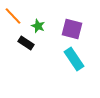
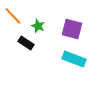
cyan rectangle: rotated 35 degrees counterclockwise
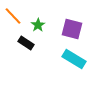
green star: moved 1 px up; rotated 16 degrees clockwise
cyan rectangle: rotated 10 degrees clockwise
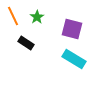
orange line: rotated 18 degrees clockwise
green star: moved 1 px left, 8 px up
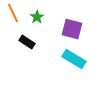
orange line: moved 3 px up
black rectangle: moved 1 px right, 1 px up
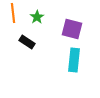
orange line: rotated 18 degrees clockwise
cyan rectangle: moved 1 px down; rotated 65 degrees clockwise
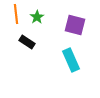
orange line: moved 3 px right, 1 px down
purple square: moved 3 px right, 4 px up
cyan rectangle: moved 3 px left; rotated 30 degrees counterclockwise
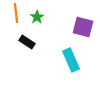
orange line: moved 1 px up
purple square: moved 8 px right, 2 px down
